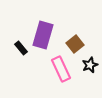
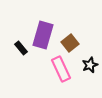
brown square: moved 5 px left, 1 px up
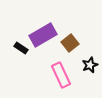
purple rectangle: rotated 44 degrees clockwise
black rectangle: rotated 16 degrees counterclockwise
pink rectangle: moved 6 px down
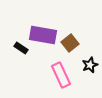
purple rectangle: rotated 40 degrees clockwise
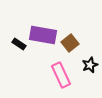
black rectangle: moved 2 px left, 4 px up
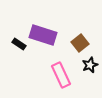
purple rectangle: rotated 8 degrees clockwise
brown square: moved 10 px right
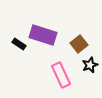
brown square: moved 1 px left, 1 px down
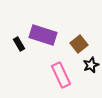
black rectangle: rotated 24 degrees clockwise
black star: moved 1 px right
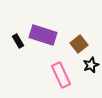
black rectangle: moved 1 px left, 3 px up
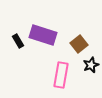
pink rectangle: rotated 35 degrees clockwise
